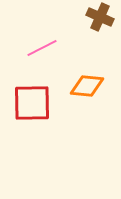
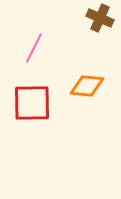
brown cross: moved 1 px down
pink line: moved 8 px left; rotated 36 degrees counterclockwise
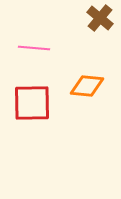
brown cross: rotated 16 degrees clockwise
pink line: rotated 68 degrees clockwise
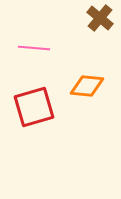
red square: moved 2 px right, 4 px down; rotated 15 degrees counterclockwise
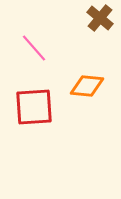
pink line: rotated 44 degrees clockwise
red square: rotated 12 degrees clockwise
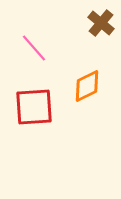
brown cross: moved 1 px right, 5 px down
orange diamond: rotated 32 degrees counterclockwise
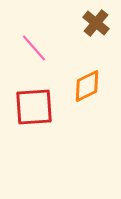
brown cross: moved 5 px left
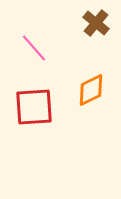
orange diamond: moved 4 px right, 4 px down
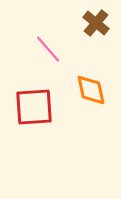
pink line: moved 14 px right, 1 px down
orange diamond: rotated 76 degrees counterclockwise
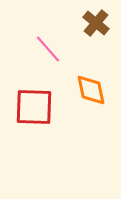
red square: rotated 6 degrees clockwise
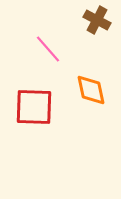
brown cross: moved 1 px right, 3 px up; rotated 12 degrees counterclockwise
